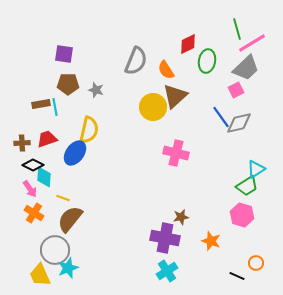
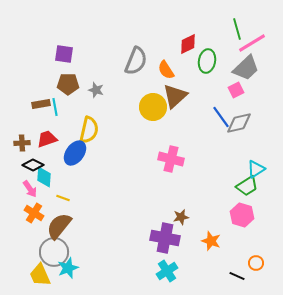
pink cross: moved 5 px left, 6 px down
brown semicircle: moved 11 px left, 7 px down
gray circle: moved 1 px left, 2 px down
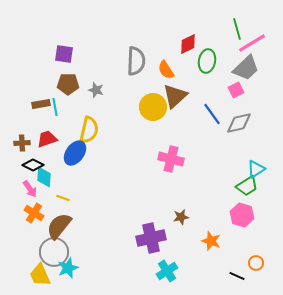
gray semicircle: rotated 20 degrees counterclockwise
blue line: moved 9 px left, 3 px up
purple cross: moved 14 px left; rotated 24 degrees counterclockwise
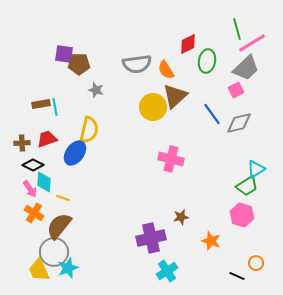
gray semicircle: moved 1 px right, 3 px down; rotated 80 degrees clockwise
brown pentagon: moved 11 px right, 20 px up
cyan diamond: moved 5 px down
yellow trapezoid: moved 1 px left, 5 px up
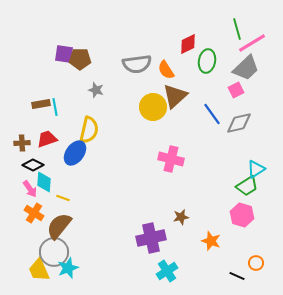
brown pentagon: moved 1 px right, 5 px up
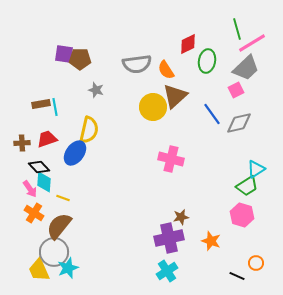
black diamond: moved 6 px right, 2 px down; rotated 20 degrees clockwise
purple cross: moved 18 px right
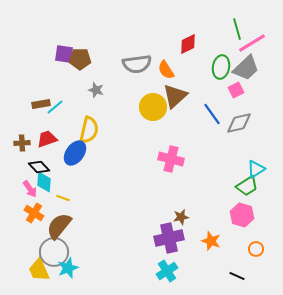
green ellipse: moved 14 px right, 6 px down
cyan line: rotated 60 degrees clockwise
orange circle: moved 14 px up
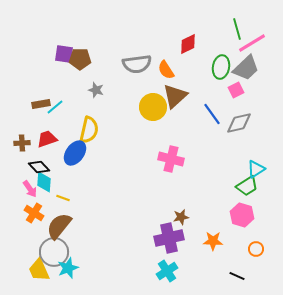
orange star: moved 2 px right; rotated 18 degrees counterclockwise
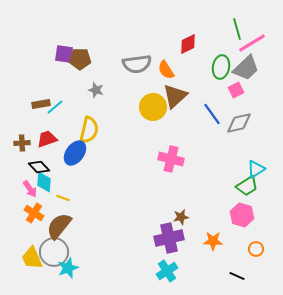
yellow trapezoid: moved 7 px left, 12 px up
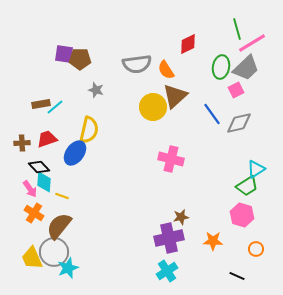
yellow line: moved 1 px left, 2 px up
